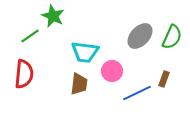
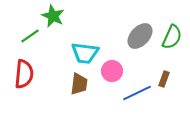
cyan trapezoid: moved 1 px down
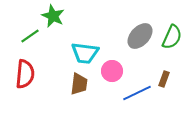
red semicircle: moved 1 px right
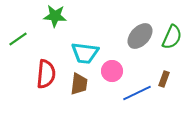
green star: moved 2 px right; rotated 20 degrees counterclockwise
green line: moved 12 px left, 3 px down
red semicircle: moved 21 px right
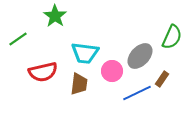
green star: rotated 30 degrees clockwise
gray ellipse: moved 20 px down
red semicircle: moved 3 px left, 2 px up; rotated 72 degrees clockwise
brown rectangle: moved 2 px left; rotated 14 degrees clockwise
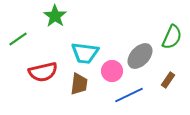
brown rectangle: moved 6 px right, 1 px down
blue line: moved 8 px left, 2 px down
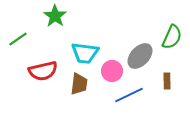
red semicircle: moved 1 px up
brown rectangle: moved 1 px left, 1 px down; rotated 35 degrees counterclockwise
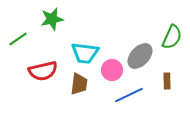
green star: moved 3 px left, 3 px down; rotated 25 degrees clockwise
pink circle: moved 1 px up
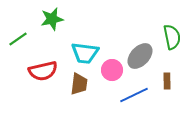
green semicircle: rotated 35 degrees counterclockwise
blue line: moved 5 px right
